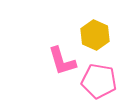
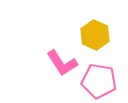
pink L-shape: moved 2 px down; rotated 16 degrees counterclockwise
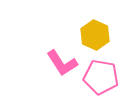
pink pentagon: moved 2 px right, 4 px up
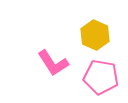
pink L-shape: moved 9 px left
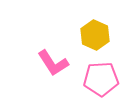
pink pentagon: moved 2 px down; rotated 12 degrees counterclockwise
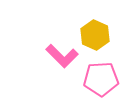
pink L-shape: moved 9 px right, 7 px up; rotated 12 degrees counterclockwise
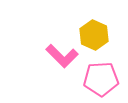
yellow hexagon: moved 1 px left
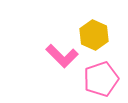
pink pentagon: rotated 16 degrees counterclockwise
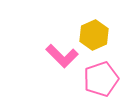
yellow hexagon: rotated 12 degrees clockwise
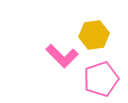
yellow hexagon: rotated 16 degrees clockwise
